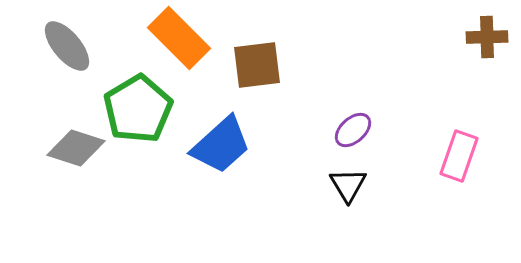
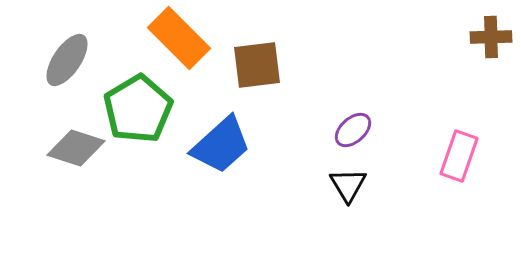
brown cross: moved 4 px right
gray ellipse: moved 14 px down; rotated 74 degrees clockwise
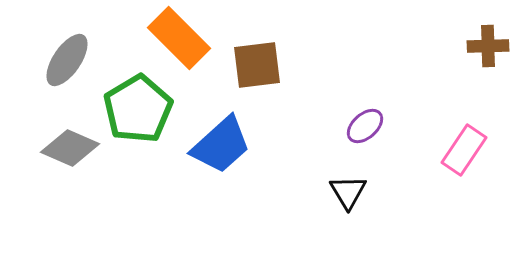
brown cross: moved 3 px left, 9 px down
purple ellipse: moved 12 px right, 4 px up
gray diamond: moved 6 px left; rotated 6 degrees clockwise
pink rectangle: moved 5 px right, 6 px up; rotated 15 degrees clockwise
black triangle: moved 7 px down
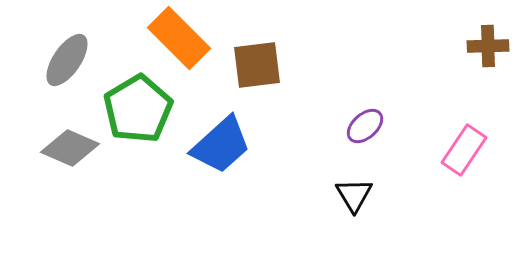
black triangle: moved 6 px right, 3 px down
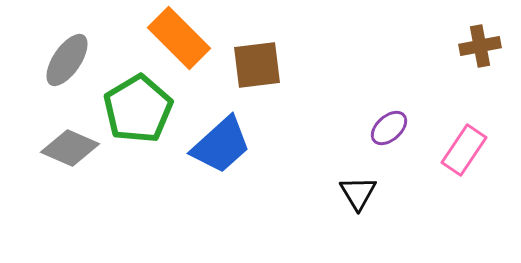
brown cross: moved 8 px left; rotated 9 degrees counterclockwise
purple ellipse: moved 24 px right, 2 px down
black triangle: moved 4 px right, 2 px up
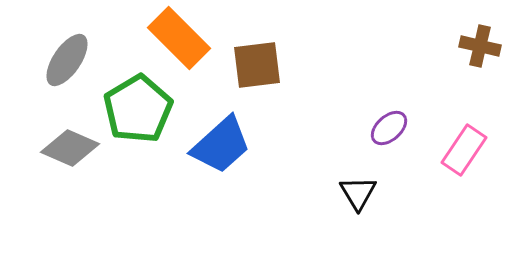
brown cross: rotated 24 degrees clockwise
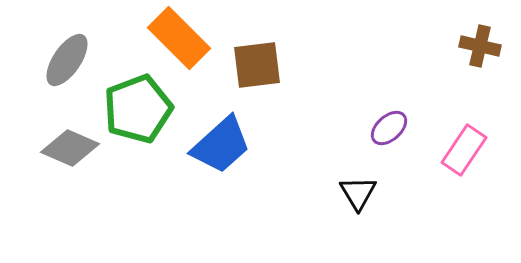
green pentagon: rotated 10 degrees clockwise
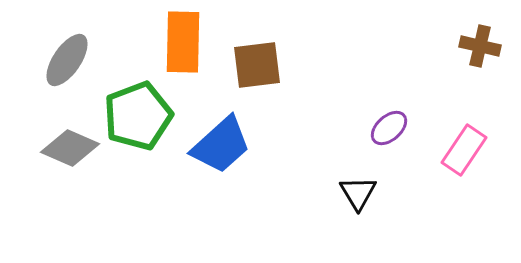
orange rectangle: moved 4 px right, 4 px down; rotated 46 degrees clockwise
green pentagon: moved 7 px down
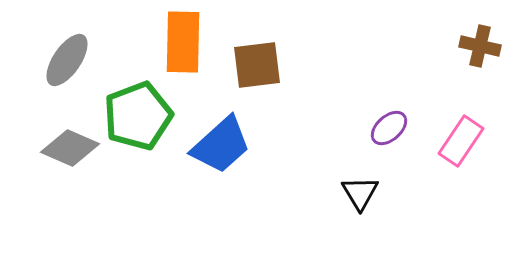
pink rectangle: moved 3 px left, 9 px up
black triangle: moved 2 px right
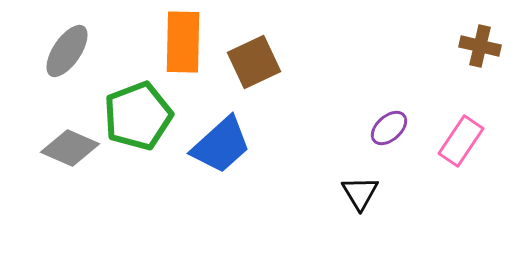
gray ellipse: moved 9 px up
brown square: moved 3 px left, 3 px up; rotated 18 degrees counterclockwise
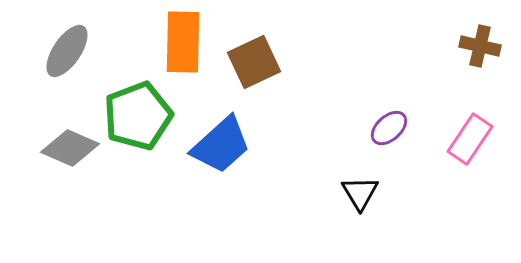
pink rectangle: moved 9 px right, 2 px up
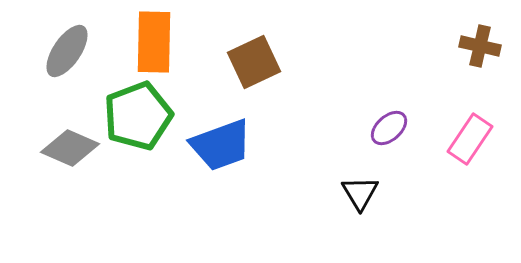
orange rectangle: moved 29 px left
blue trapezoid: rotated 22 degrees clockwise
